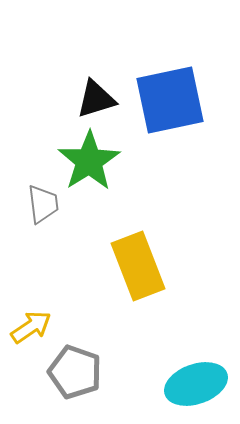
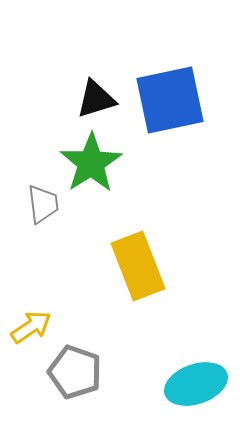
green star: moved 2 px right, 2 px down
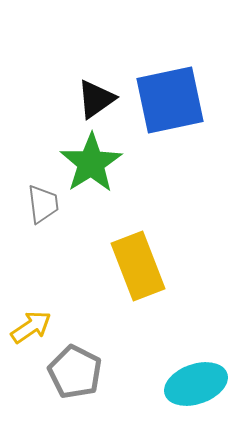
black triangle: rotated 18 degrees counterclockwise
gray pentagon: rotated 8 degrees clockwise
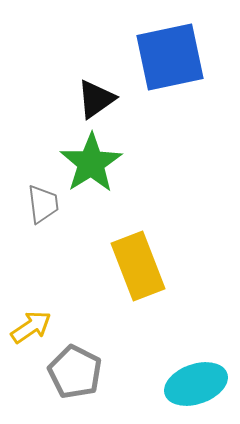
blue square: moved 43 px up
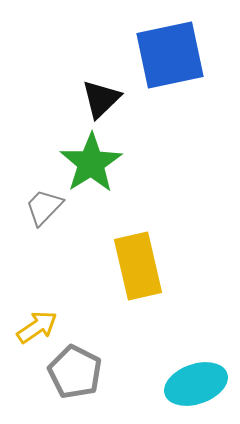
blue square: moved 2 px up
black triangle: moved 5 px right; rotated 9 degrees counterclockwise
gray trapezoid: moved 1 px right, 3 px down; rotated 129 degrees counterclockwise
yellow rectangle: rotated 8 degrees clockwise
yellow arrow: moved 6 px right
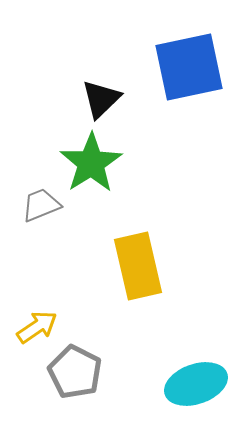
blue square: moved 19 px right, 12 px down
gray trapezoid: moved 3 px left, 2 px up; rotated 24 degrees clockwise
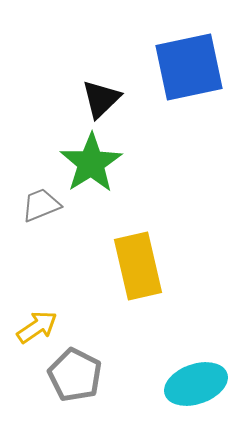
gray pentagon: moved 3 px down
